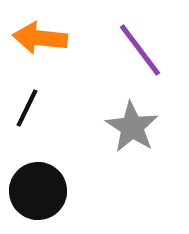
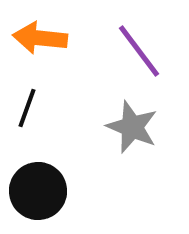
purple line: moved 1 px left, 1 px down
black line: rotated 6 degrees counterclockwise
gray star: rotated 10 degrees counterclockwise
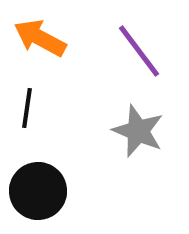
orange arrow: rotated 22 degrees clockwise
black line: rotated 12 degrees counterclockwise
gray star: moved 6 px right, 4 px down
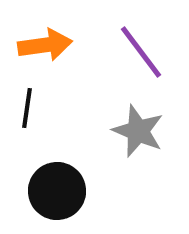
orange arrow: moved 5 px right, 7 px down; rotated 144 degrees clockwise
purple line: moved 2 px right, 1 px down
black circle: moved 19 px right
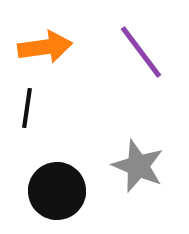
orange arrow: moved 2 px down
gray star: moved 35 px down
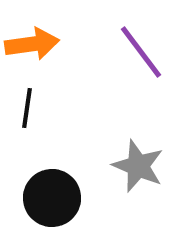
orange arrow: moved 13 px left, 3 px up
black circle: moved 5 px left, 7 px down
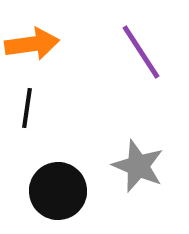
purple line: rotated 4 degrees clockwise
black circle: moved 6 px right, 7 px up
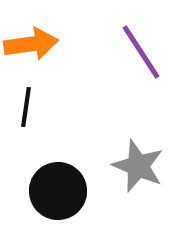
orange arrow: moved 1 px left
black line: moved 1 px left, 1 px up
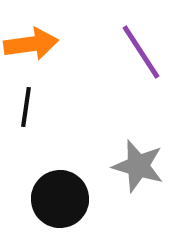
gray star: rotated 6 degrees counterclockwise
black circle: moved 2 px right, 8 px down
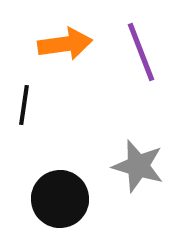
orange arrow: moved 34 px right
purple line: rotated 12 degrees clockwise
black line: moved 2 px left, 2 px up
